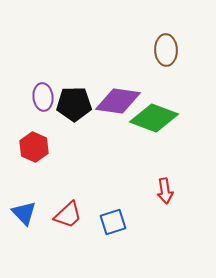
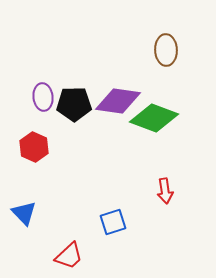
red trapezoid: moved 1 px right, 41 px down
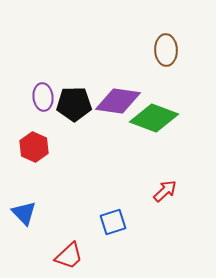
red arrow: rotated 125 degrees counterclockwise
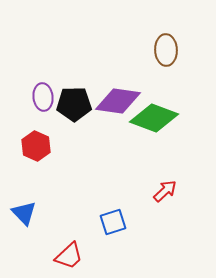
red hexagon: moved 2 px right, 1 px up
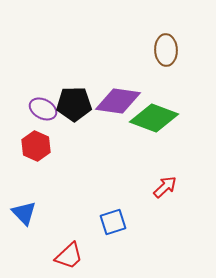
purple ellipse: moved 12 px down; rotated 56 degrees counterclockwise
red arrow: moved 4 px up
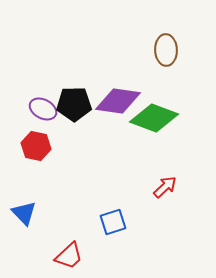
red hexagon: rotated 12 degrees counterclockwise
